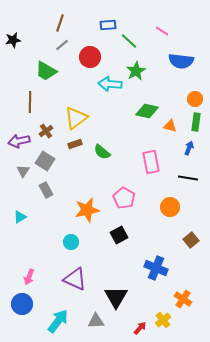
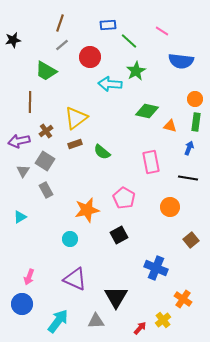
cyan circle at (71, 242): moved 1 px left, 3 px up
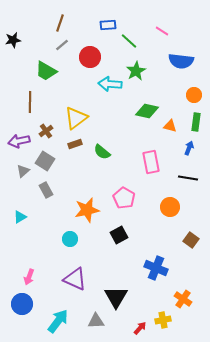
orange circle at (195, 99): moved 1 px left, 4 px up
gray triangle at (23, 171): rotated 16 degrees clockwise
brown square at (191, 240): rotated 14 degrees counterclockwise
yellow cross at (163, 320): rotated 28 degrees clockwise
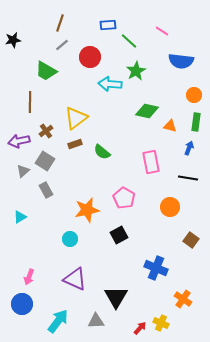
yellow cross at (163, 320): moved 2 px left, 3 px down; rotated 35 degrees clockwise
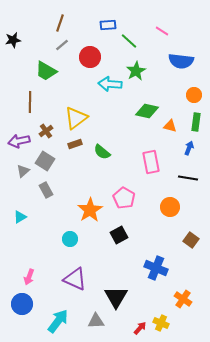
orange star at (87, 210): moved 3 px right; rotated 20 degrees counterclockwise
